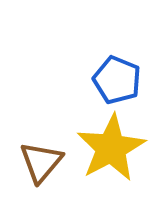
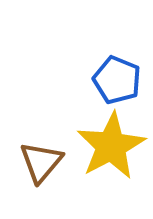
yellow star: moved 2 px up
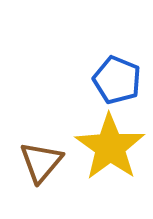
yellow star: moved 1 px left, 1 px down; rotated 8 degrees counterclockwise
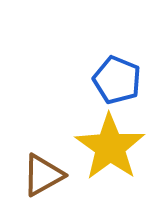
brown triangle: moved 2 px right, 13 px down; rotated 21 degrees clockwise
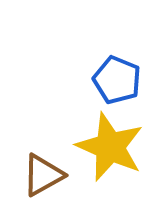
yellow star: rotated 12 degrees counterclockwise
